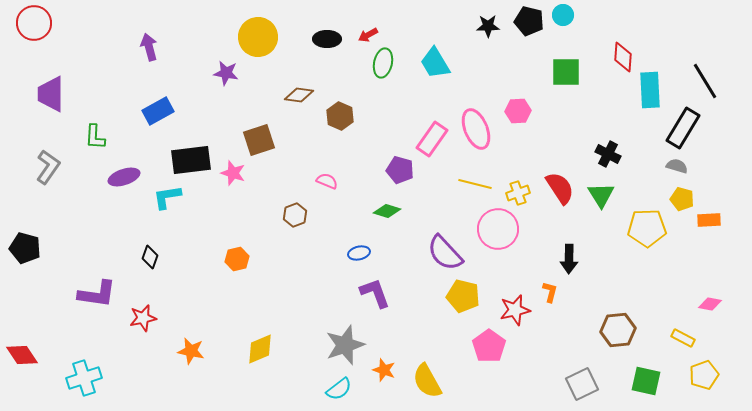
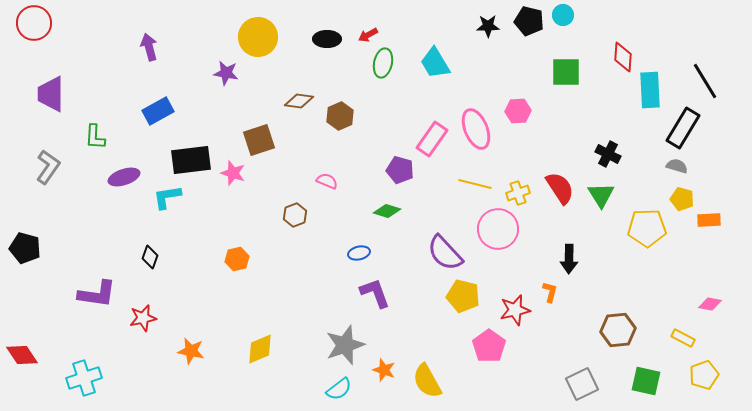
brown diamond at (299, 95): moved 6 px down
brown hexagon at (340, 116): rotated 12 degrees clockwise
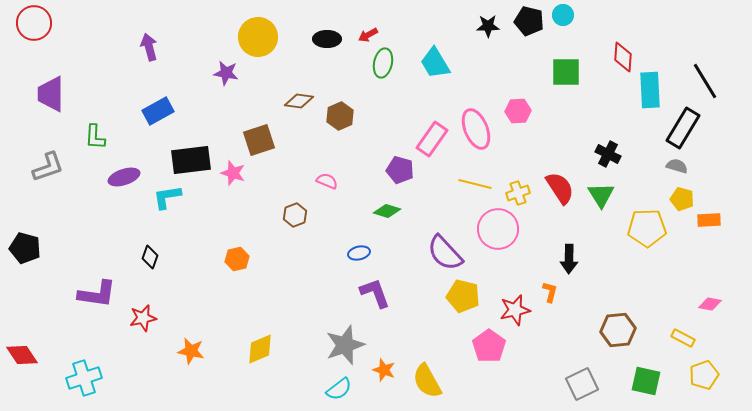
gray L-shape at (48, 167): rotated 36 degrees clockwise
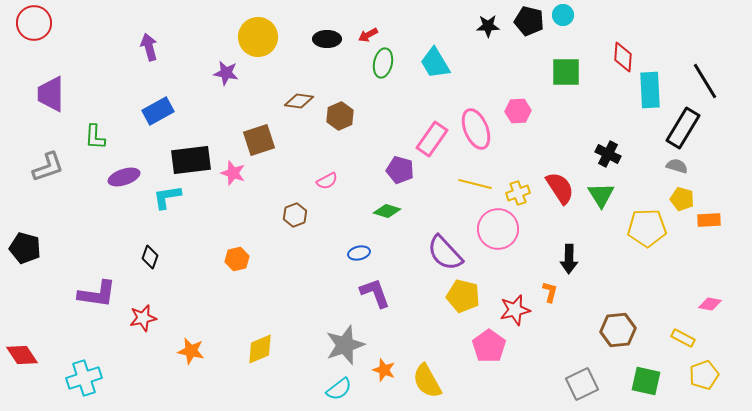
pink semicircle at (327, 181): rotated 130 degrees clockwise
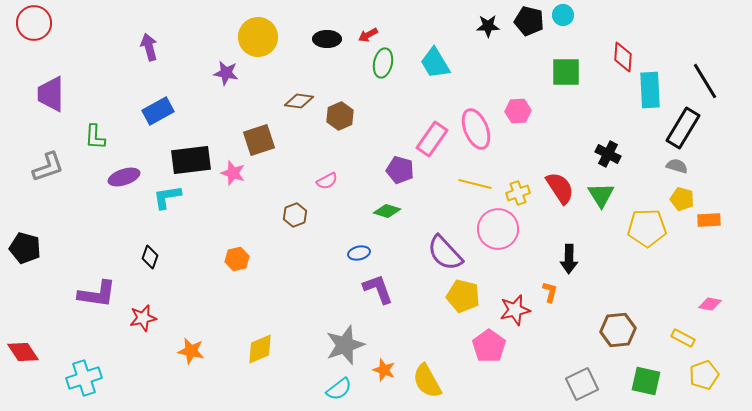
purple L-shape at (375, 293): moved 3 px right, 4 px up
red diamond at (22, 355): moved 1 px right, 3 px up
